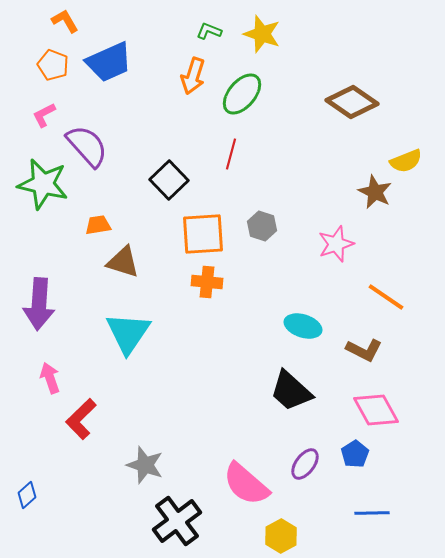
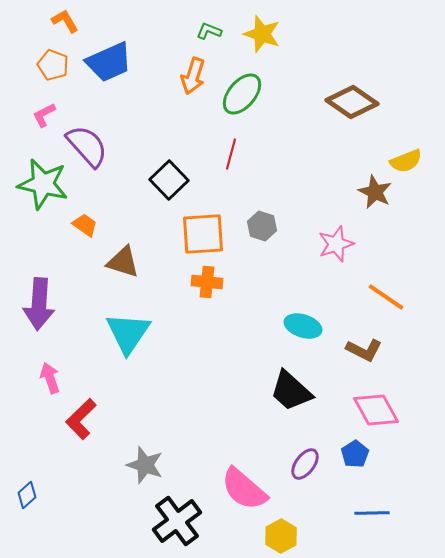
orange trapezoid: moved 13 px left; rotated 44 degrees clockwise
pink semicircle: moved 2 px left, 5 px down
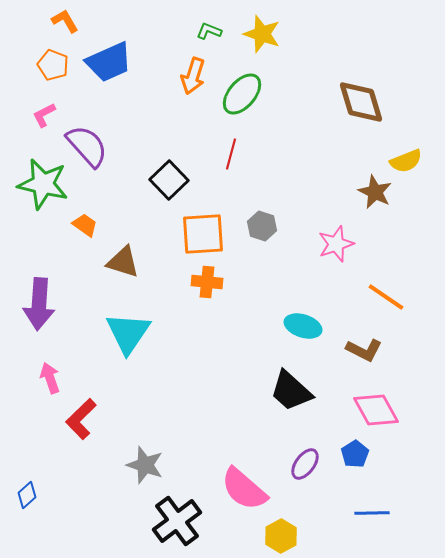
brown diamond: moved 9 px right; rotated 39 degrees clockwise
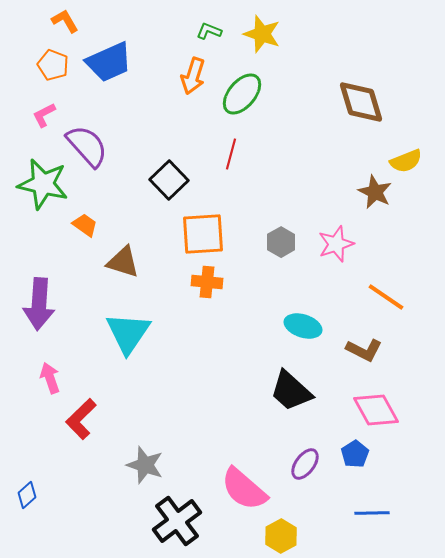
gray hexagon: moved 19 px right, 16 px down; rotated 12 degrees clockwise
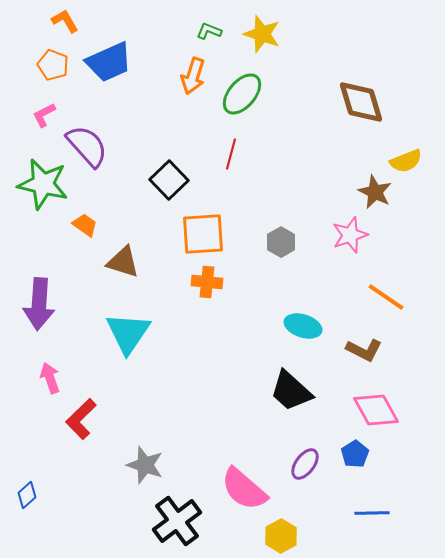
pink star: moved 14 px right, 9 px up
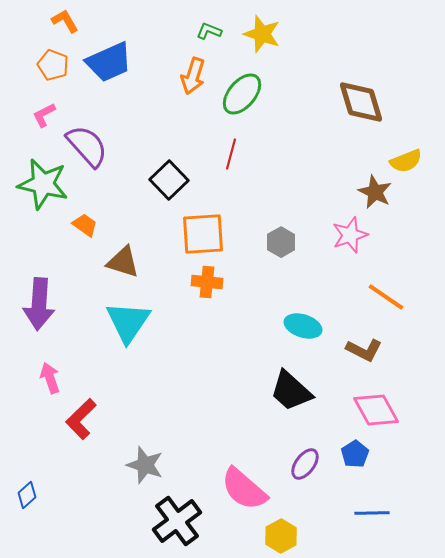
cyan triangle: moved 11 px up
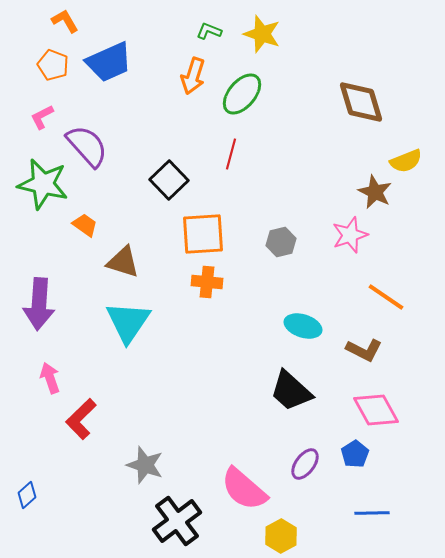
pink L-shape: moved 2 px left, 2 px down
gray hexagon: rotated 16 degrees clockwise
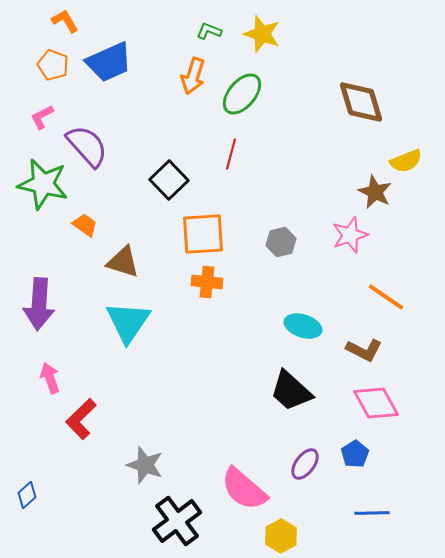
pink diamond: moved 7 px up
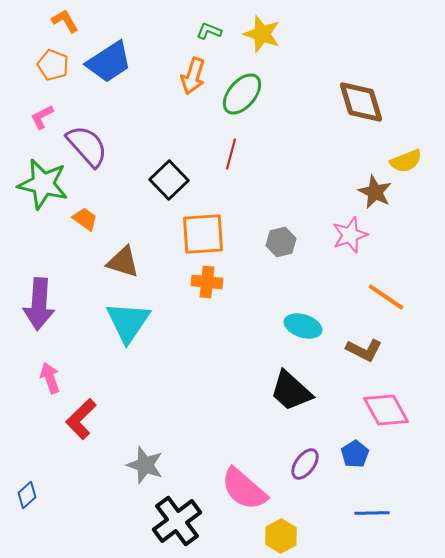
blue trapezoid: rotated 9 degrees counterclockwise
orange trapezoid: moved 6 px up
pink diamond: moved 10 px right, 7 px down
